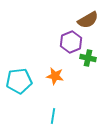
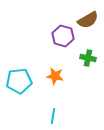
purple hexagon: moved 8 px left, 6 px up; rotated 20 degrees counterclockwise
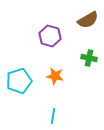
purple hexagon: moved 13 px left
green cross: moved 1 px right
cyan pentagon: rotated 10 degrees counterclockwise
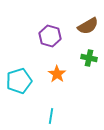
brown semicircle: moved 6 px down
orange star: moved 2 px right, 2 px up; rotated 24 degrees clockwise
cyan line: moved 2 px left
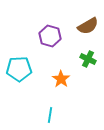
green cross: moved 1 px left, 1 px down; rotated 14 degrees clockwise
orange star: moved 4 px right, 5 px down
cyan pentagon: moved 12 px up; rotated 15 degrees clockwise
cyan line: moved 1 px left, 1 px up
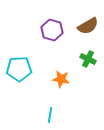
purple hexagon: moved 2 px right, 6 px up
orange star: rotated 24 degrees counterclockwise
